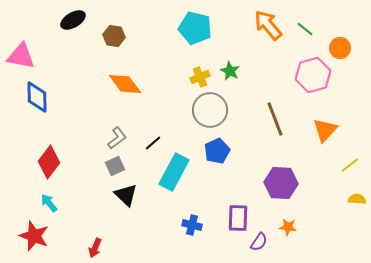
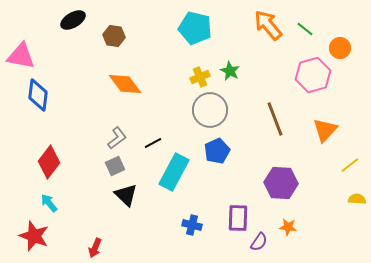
blue diamond: moved 1 px right, 2 px up; rotated 8 degrees clockwise
black line: rotated 12 degrees clockwise
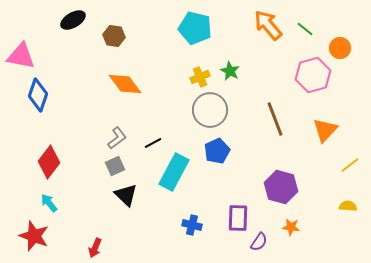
blue diamond: rotated 12 degrees clockwise
purple hexagon: moved 4 px down; rotated 12 degrees clockwise
yellow semicircle: moved 9 px left, 7 px down
orange star: moved 3 px right
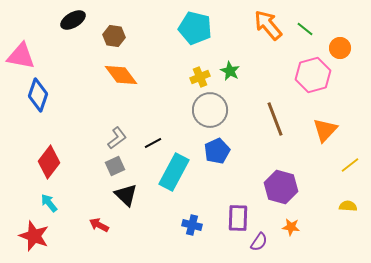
orange diamond: moved 4 px left, 9 px up
red arrow: moved 4 px right, 23 px up; rotated 96 degrees clockwise
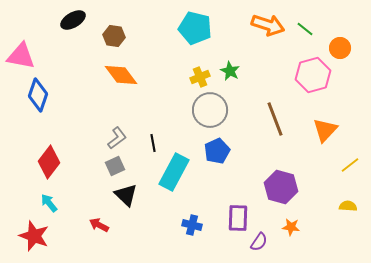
orange arrow: rotated 148 degrees clockwise
black line: rotated 72 degrees counterclockwise
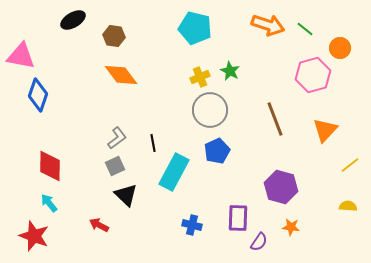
red diamond: moved 1 px right, 4 px down; rotated 36 degrees counterclockwise
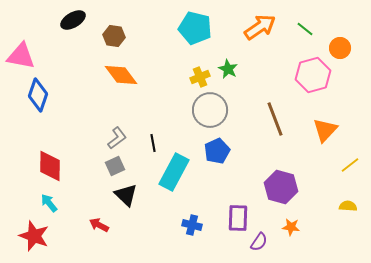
orange arrow: moved 8 px left, 2 px down; rotated 52 degrees counterclockwise
green star: moved 2 px left, 2 px up
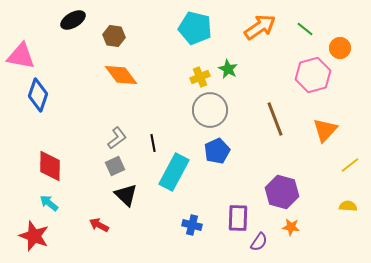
purple hexagon: moved 1 px right, 5 px down
cyan arrow: rotated 12 degrees counterclockwise
